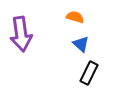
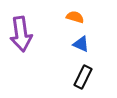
blue triangle: rotated 18 degrees counterclockwise
black rectangle: moved 6 px left, 4 px down
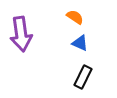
orange semicircle: rotated 18 degrees clockwise
blue triangle: moved 1 px left, 1 px up
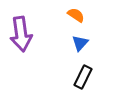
orange semicircle: moved 1 px right, 2 px up
blue triangle: rotated 48 degrees clockwise
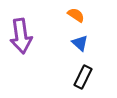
purple arrow: moved 2 px down
blue triangle: rotated 30 degrees counterclockwise
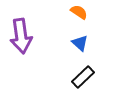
orange semicircle: moved 3 px right, 3 px up
black rectangle: rotated 20 degrees clockwise
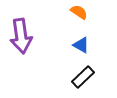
blue triangle: moved 1 px right, 2 px down; rotated 12 degrees counterclockwise
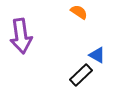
blue triangle: moved 16 px right, 10 px down
black rectangle: moved 2 px left, 2 px up
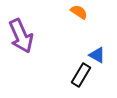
purple arrow: rotated 16 degrees counterclockwise
black rectangle: rotated 15 degrees counterclockwise
